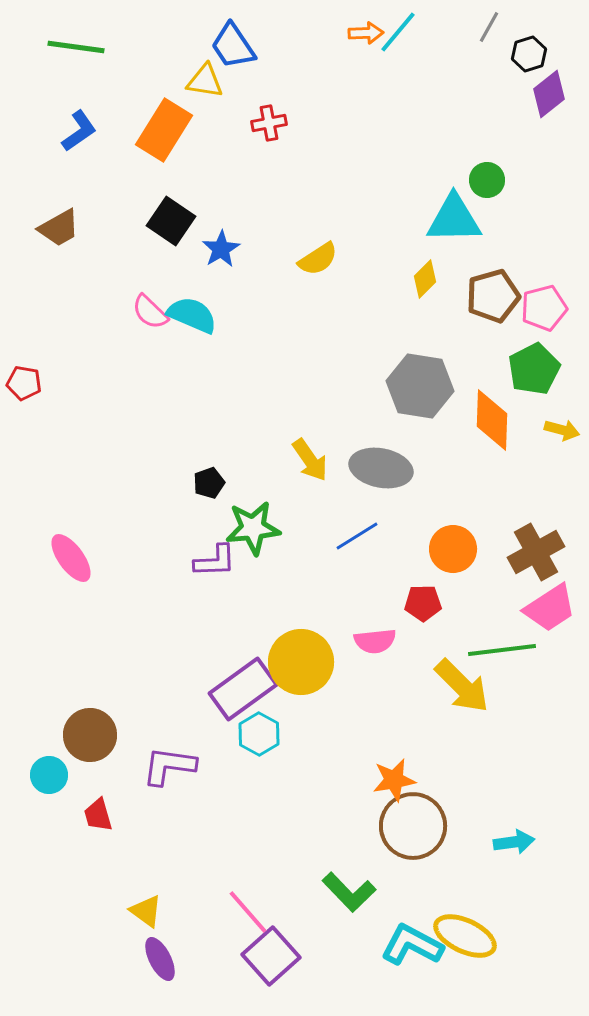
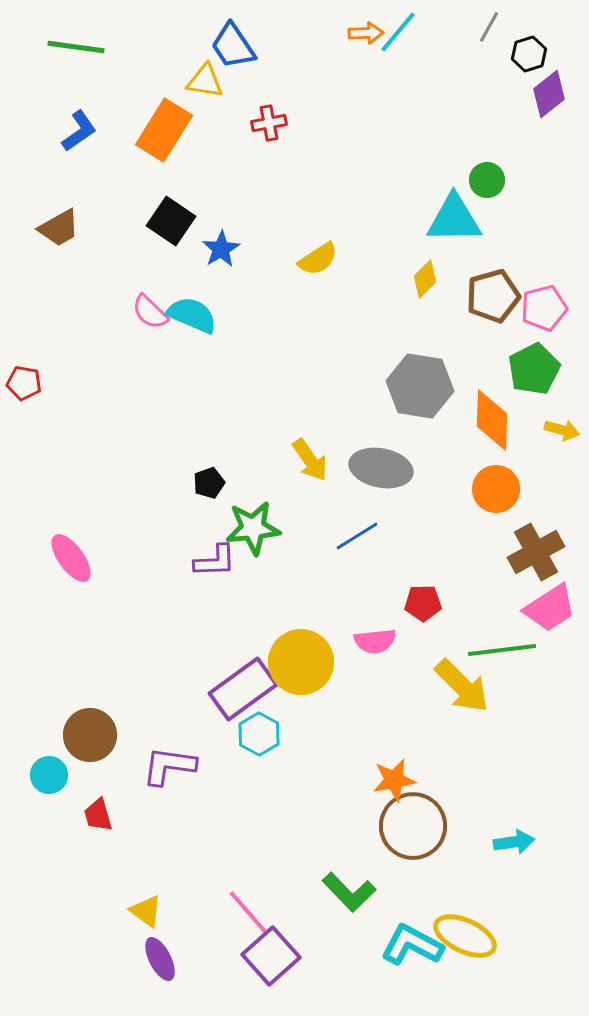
orange circle at (453, 549): moved 43 px right, 60 px up
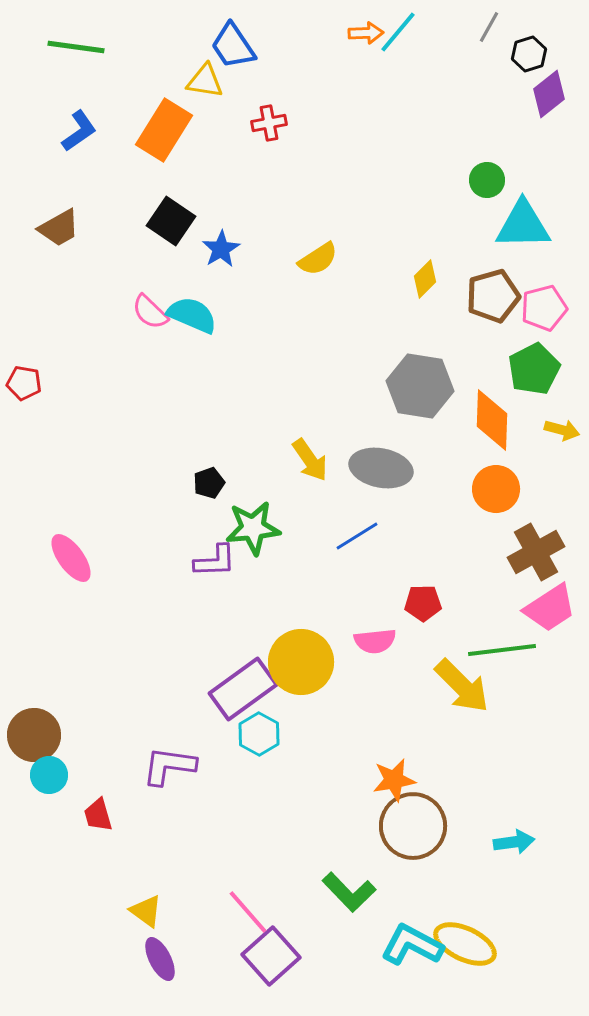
cyan triangle at (454, 219): moved 69 px right, 6 px down
brown circle at (90, 735): moved 56 px left
yellow ellipse at (465, 936): moved 8 px down
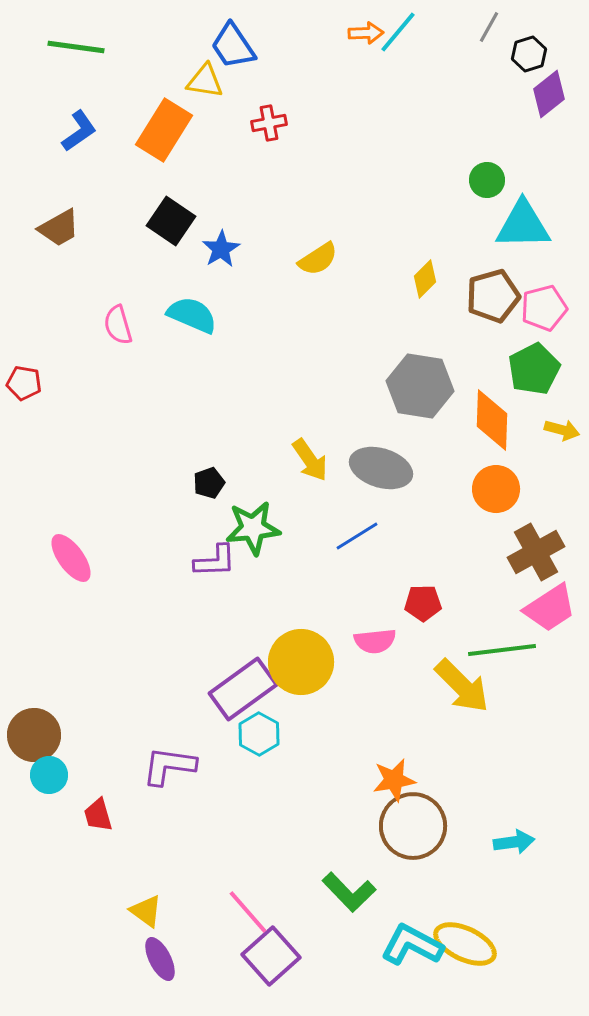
pink semicircle at (150, 312): moved 32 px left, 13 px down; rotated 30 degrees clockwise
gray ellipse at (381, 468): rotated 6 degrees clockwise
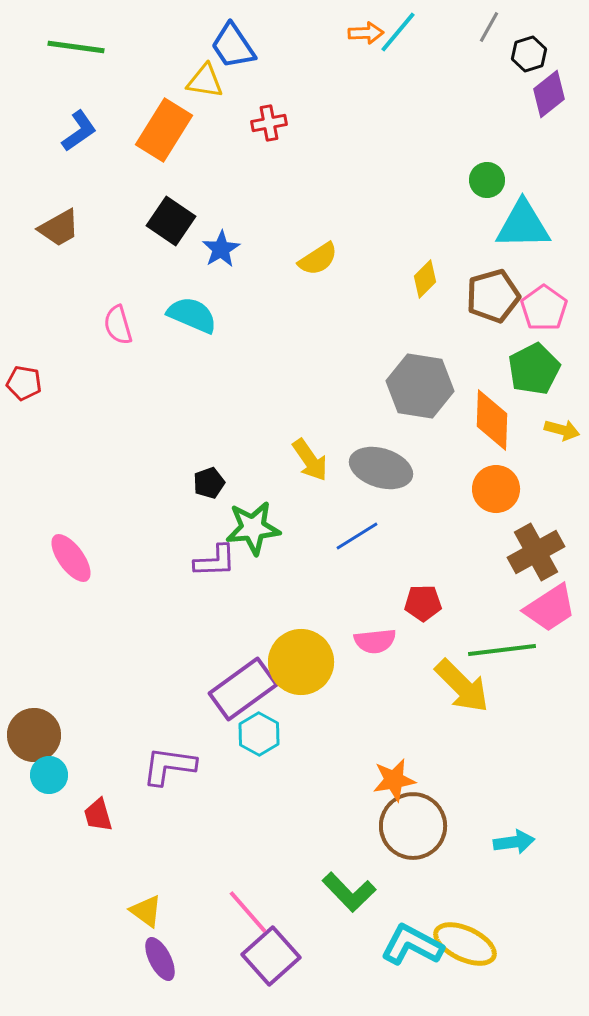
pink pentagon at (544, 308): rotated 21 degrees counterclockwise
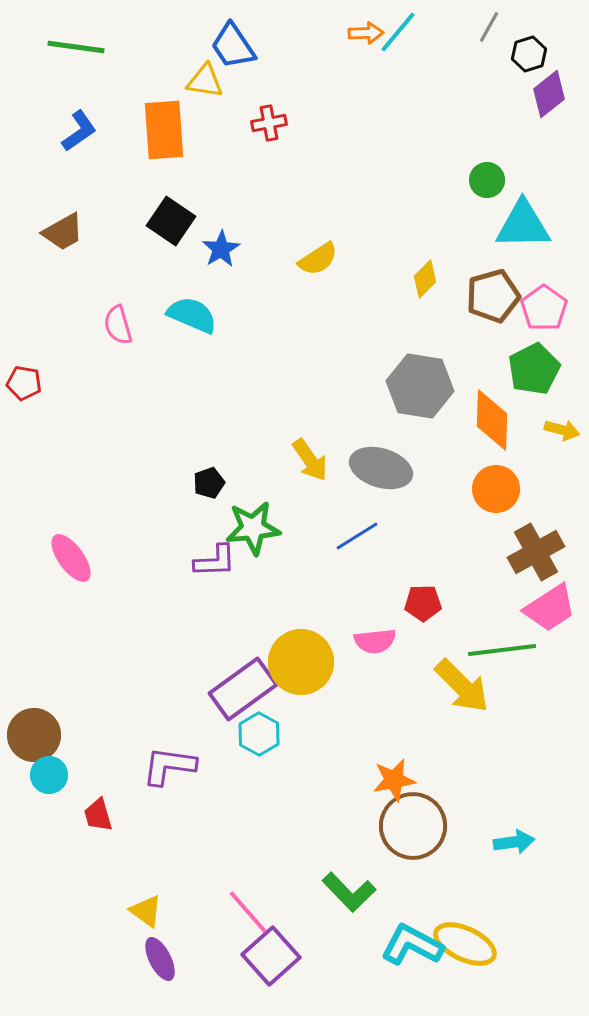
orange rectangle at (164, 130): rotated 36 degrees counterclockwise
brown trapezoid at (59, 228): moved 4 px right, 4 px down
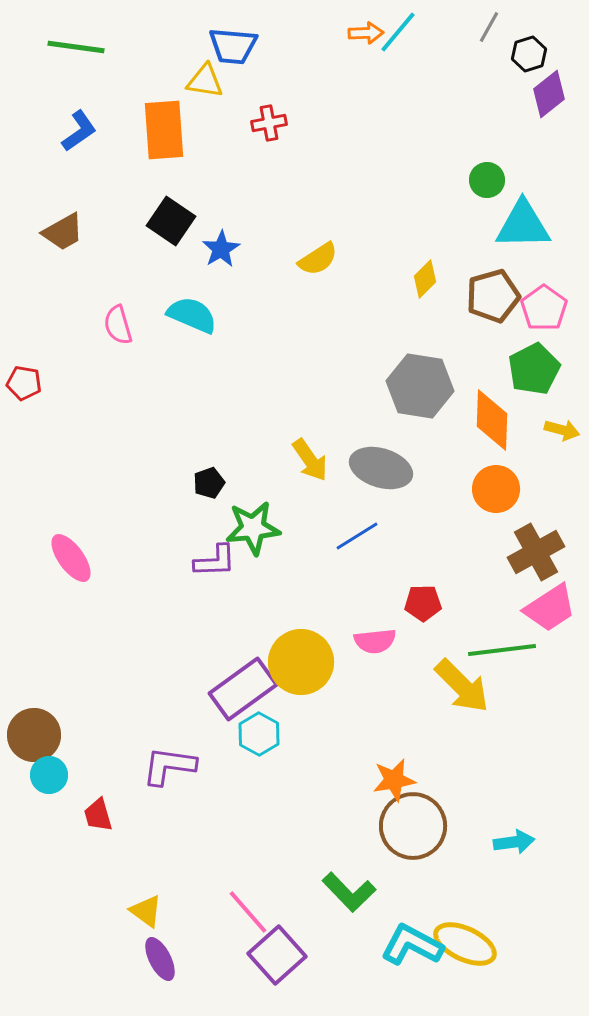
blue trapezoid at (233, 46): rotated 51 degrees counterclockwise
purple square at (271, 956): moved 6 px right, 1 px up
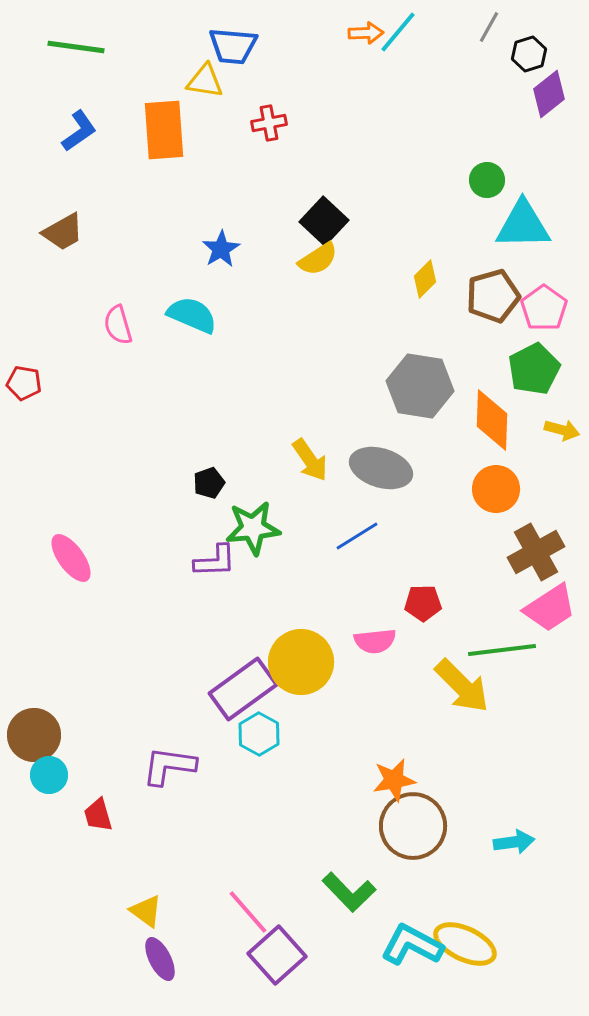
black square at (171, 221): moved 153 px right; rotated 9 degrees clockwise
